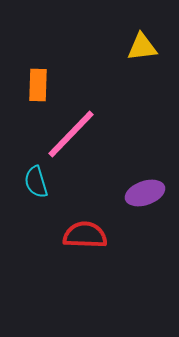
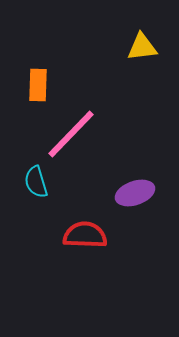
purple ellipse: moved 10 px left
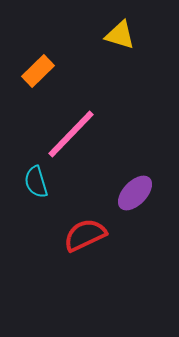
yellow triangle: moved 22 px left, 12 px up; rotated 24 degrees clockwise
orange rectangle: moved 14 px up; rotated 44 degrees clockwise
purple ellipse: rotated 27 degrees counterclockwise
red semicircle: rotated 27 degrees counterclockwise
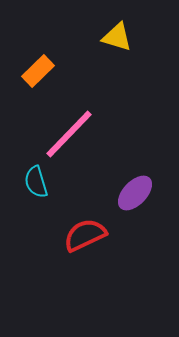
yellow triangle: moved 3 px left, 2 px down
pink line: moved 2 px left
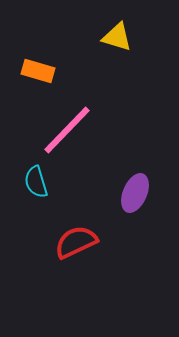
orange rectangle: rotated 60 degrees clockwise
pink line: moved 2 px left, 4 px up
purple ellipse: rotated 21 degrees counterclockwise
red semicircle: moved 9 px left, 7 px down
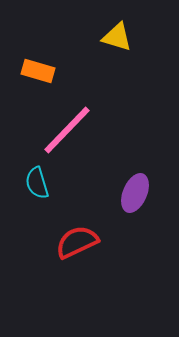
cyan semicircle: moved 1 px right, 1 px down
red semicircle: moved 1 px right
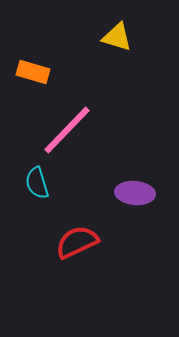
orange rectangle: moved 5 px left, 1 px down
purple ellipse: rotated 72 degrees clockwise
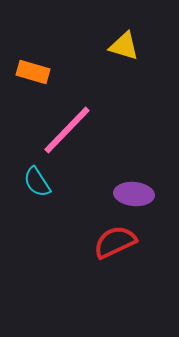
yellow triangle: moved 7 px right, 9 px down
cyan semicircle: moved 1 px up; rotated 16 degrees counterclockwise
purple ellipse: moved 1 px left, 1 px down
red semicircle: moved 38 px right
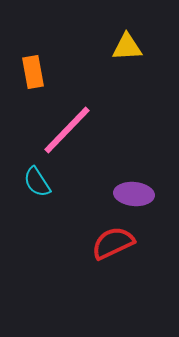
yellow triangle: moved 3 px right, 1 px down; rotated 20 degrees counterclockwise
orange rectangle: rotated 64 degrees clockwise
red semicircle: moved 2 px left, 1 px down
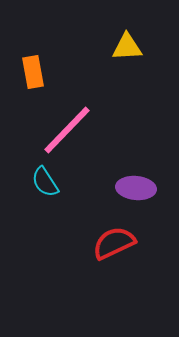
cyan semicircle: moved 8 px right
purple ellipse: moved 2 px right, 6 px up
red semicircle: moved 1 px right
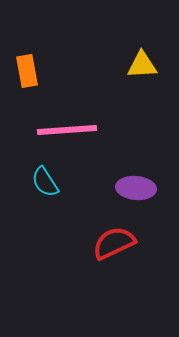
yellow triangle: moved 15 px right, 18 px down
orange rectangle: moved 6 px left, 1 px up
pink line: rotated 42 degrees clockwise
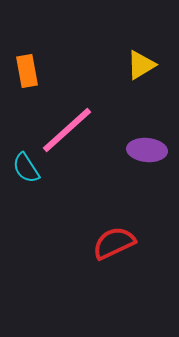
yellow triangle: moved 1 px left; rotated 28 degrees counterclockwise
pink line: rotated 38 degrees counterclockwise
cyan semicircle: moved 19 px left, 14 px up
purple ellipse: moved 11 px right, 38 px up
